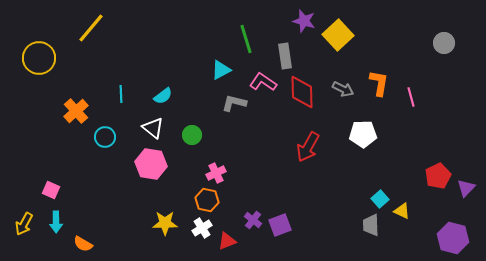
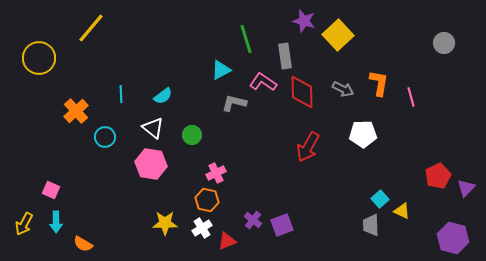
purple square: moved 2 px right
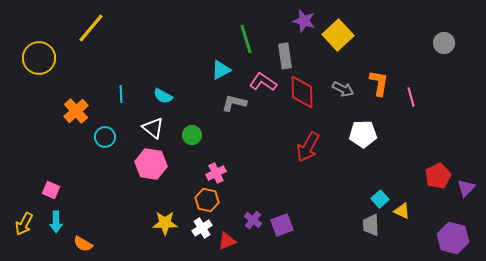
cyan semicircle: rotated 66 degrees clockwise
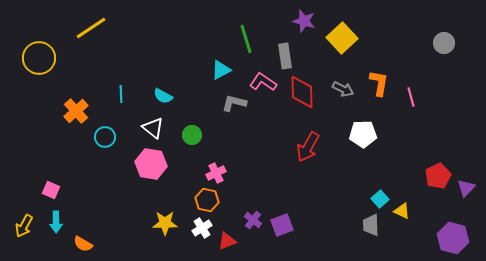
yellow line: rotated 16 degrees clockwise
yellow square: moved 4 px right, 3 px down
yellow arrow: moved 2 px down
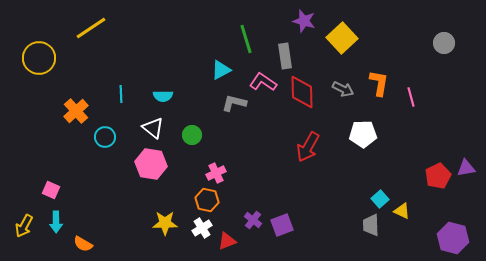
cyan semicircle: rotated 30 degrees counterclockwise
purple triangle: moved 20 px up; rotated 36 degrees clockwise
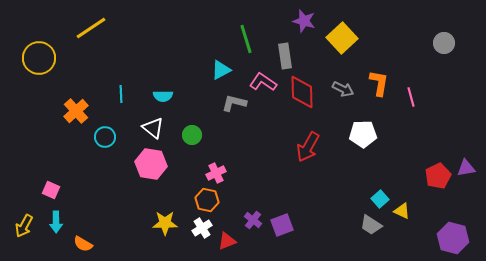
gray trapezoid: rotated 55 degrees counterclockwise
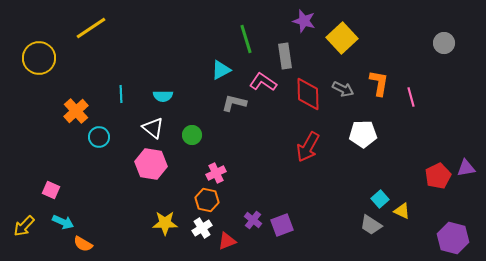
red diamond: moved 6 px right, 2 px down
cyan circle: moved 6 px left
cyan arrow: moved 7 px right; rotated 65 degrees counterclockwise
yellow arrow: rotated 15 degrees clockwise
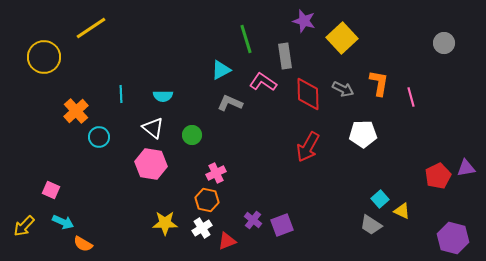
yellow circle: moved 5 px right, 1 px up
gray L-shape: moved 4 px left; rotated 10 degrees clockwise
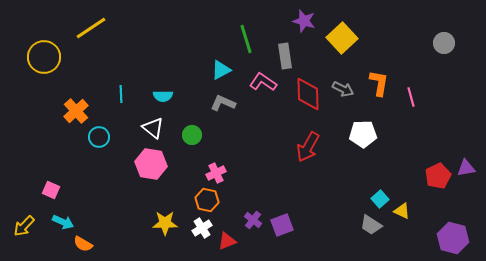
gray L-shape: moved 7 px left
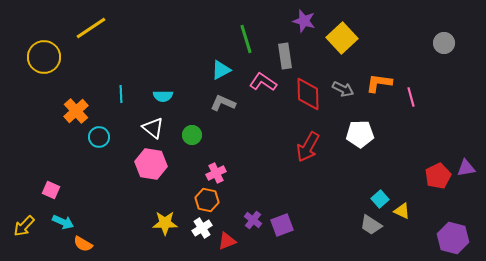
orange L-shape: rotated 92 degrees counterclockwise
white pentagon: moved 3 px left
